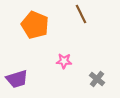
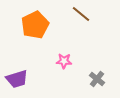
brown line: rotated 24 degrees counterclockwise
orange pentagon: rotated 24 degrees clockwise
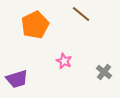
pink star: rotated 21 degrees clockwise
gray cross: moved 7 px right, 7 px up
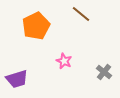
orange pentagon: moved 1 px right, 1 px down
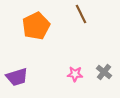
brown line: rotated 24 degrees clockwise
pink star: moved 11 px right, 13 px down; rotated 21 degrees counterclockwise
purple trapezoid: moved 2 px up
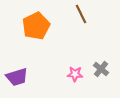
gray cross: moved 3 px left, 3 px up
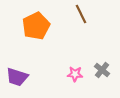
gray cross: moved 1 px right, 1 px down
purple trapezoid: rotated 35 degrees clockwise
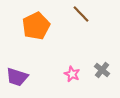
brown line: rotated 18 degrees counterclockwise
pink star: moved 3 px left; rotated 21 degrees clockwise
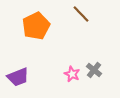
gray cross: moved 8 px left
purple trapezoid: moved 1 px right; rotated 40 degrees counterclockwise
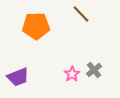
orange pentagon: rotated 24 degrees clockwise
gray cross: rotated 14 degrees clockwise
pink star: rotated 14 degrees clockwise
